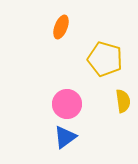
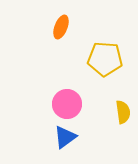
yellow pentagon: rotated 12 degrees counterclockwise
yellow semicircle: moved 11 px down
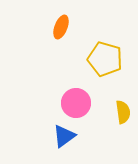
yellow pentagon: rotated 12 degrees clockwise
pink circle: moved 9 px right, 1 px up
blue triangle: moved 1 px left, 1 px up
